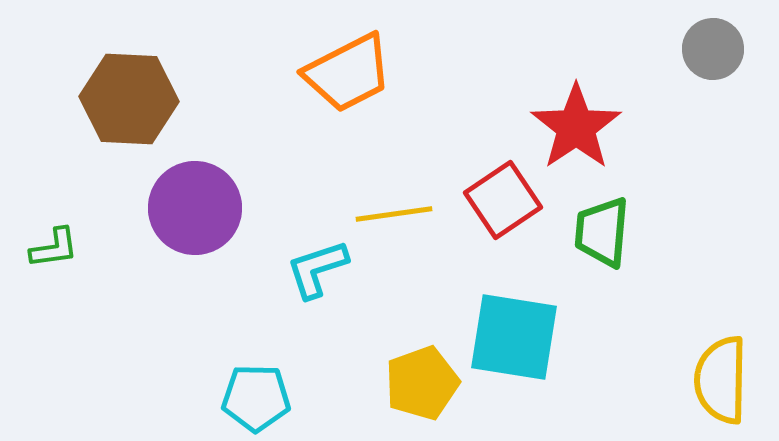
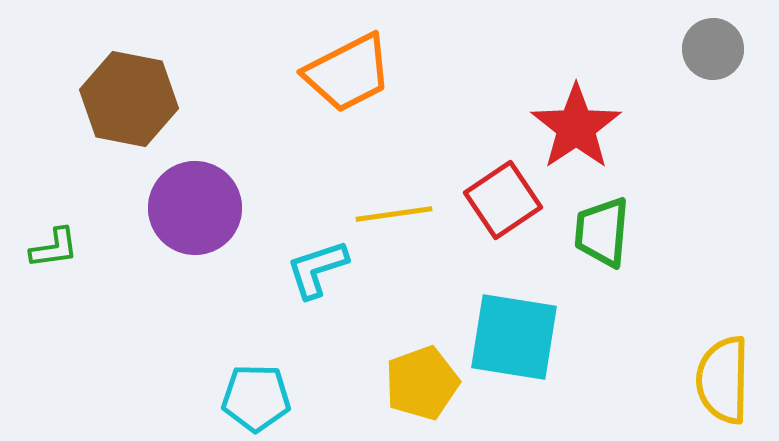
brown hexagon: rotated 8 degrees clockwise
yellow semicircle: moved 2 px right
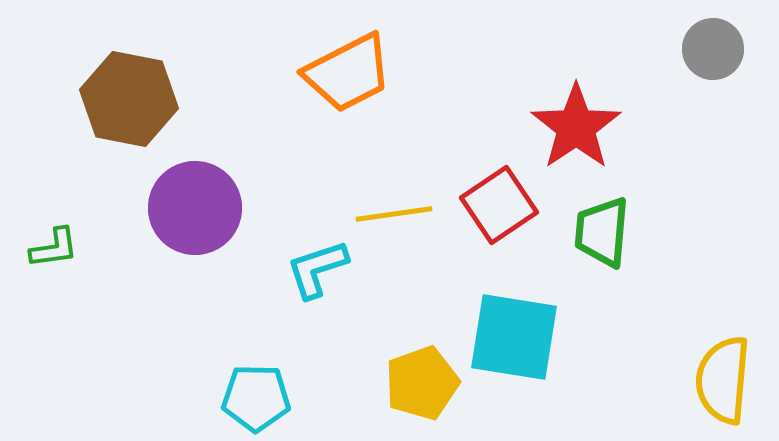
red square: moved 4 px left, 5 px down
yellow semicircle: rotated 4 degrees clockwise
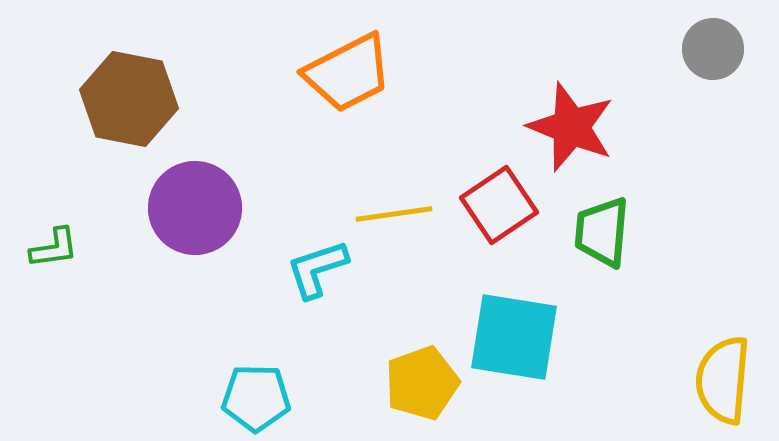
red star: moved 5 px left; rotated 16 degrees counterclockwise
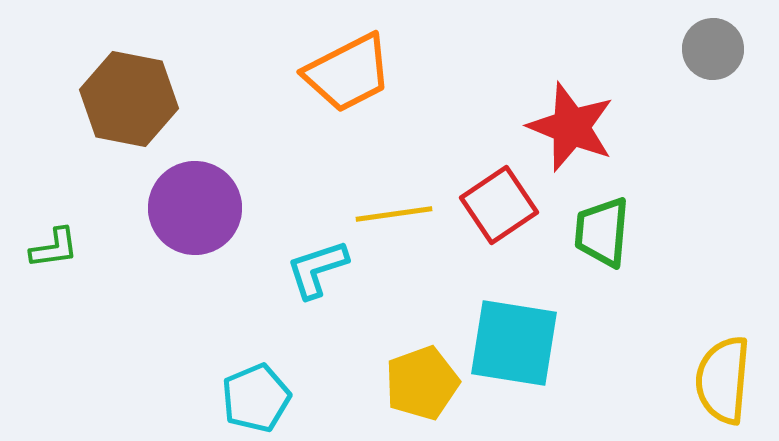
cyan square: moved 6 px down
cyan pentagon: rotated 24 degrees counterclockwise
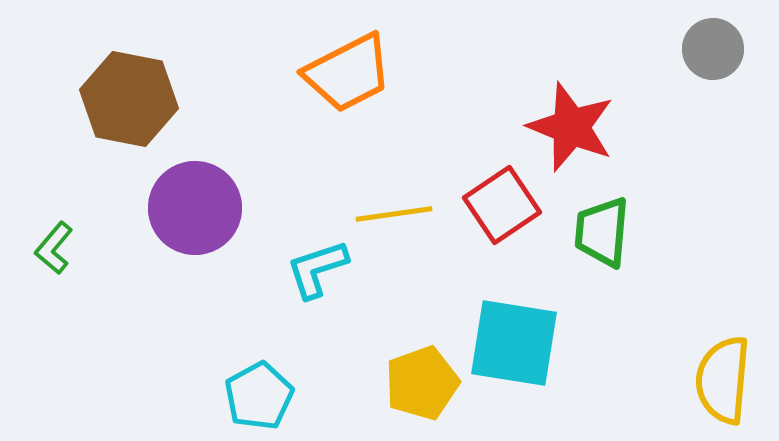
red square: moved 3 px right
green L-shape: rotated 138 degrees clockwise
cyan pentagon: moved 3 px right, 2 px up; rotated 6 degrees counterclockwise
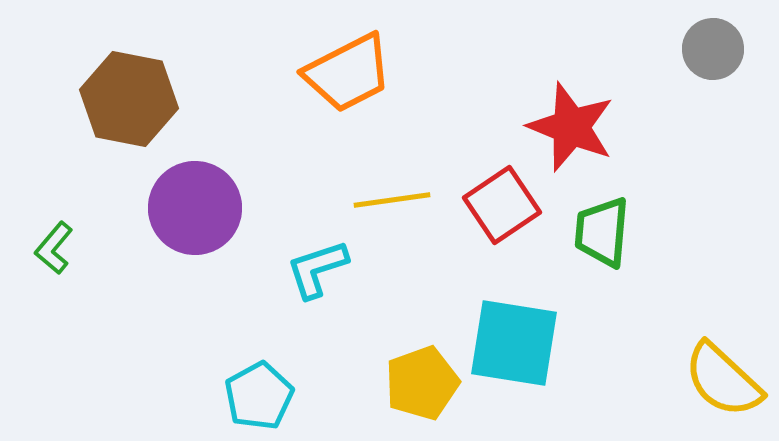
yellow line: moved 2 px left, 14 px up
yellow semicircle: rotated 52 degrees counterclockwise
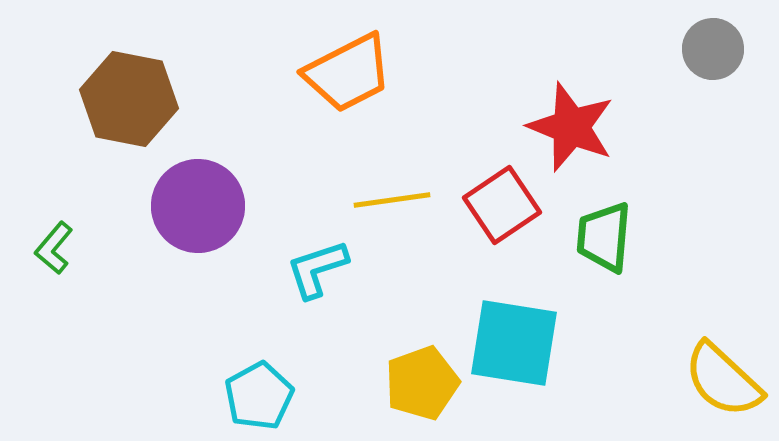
purple circle: moved 3 px right, 2 px up
green trapezoid: moved 2 px right, 5 px down
